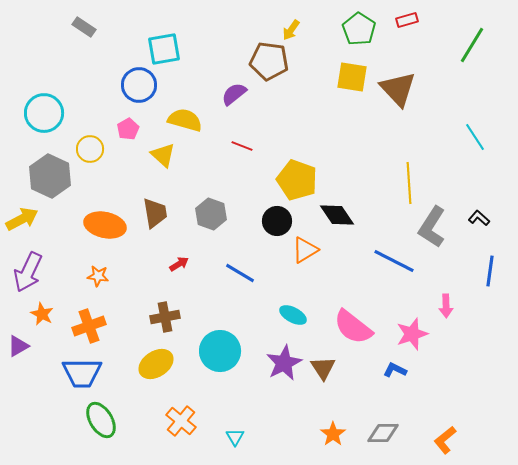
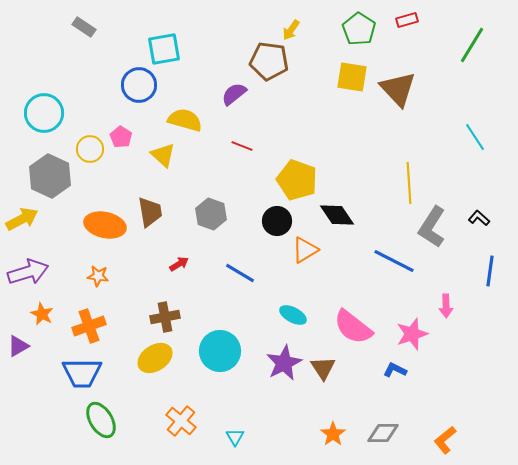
pink pentagon at (128, 129): moved 7 px left, 8 px down; rotated 10 degrees counterclockwise
brown trapezoid at (155, 213): moved 5 px left, 1 px up
purple arrow at (28, 272): rotated 132 degrees counterclockwise
yellow ellipse at (156, 364): moved 1 px left, 6 px up
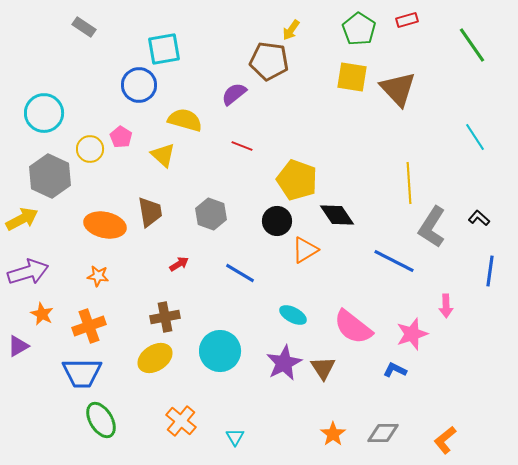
green line at (472, 45): rotated 66 degrees counterclockwise
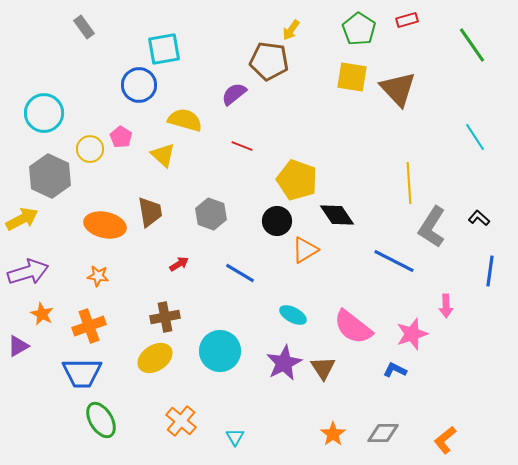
gray rectangle at (84, 27): rotated 20 degrees clockwise
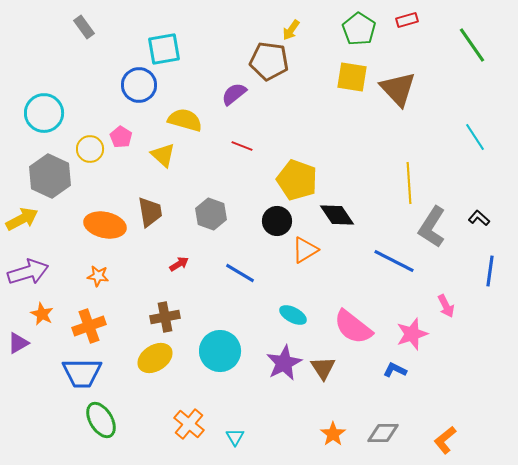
pink arrow at (446, 306): rotated 25 degrees counterclockwise
purple triangle at (18, 346): moved 3 px up
orange cross at (181, 421): moved 8 px right, 3 px down
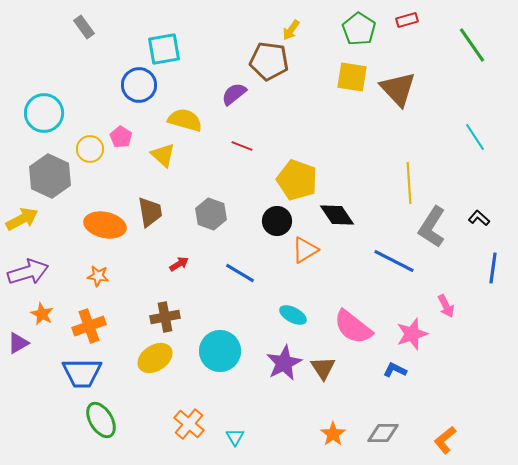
blue line at (490, 271): moved 3 px right, 3 px up
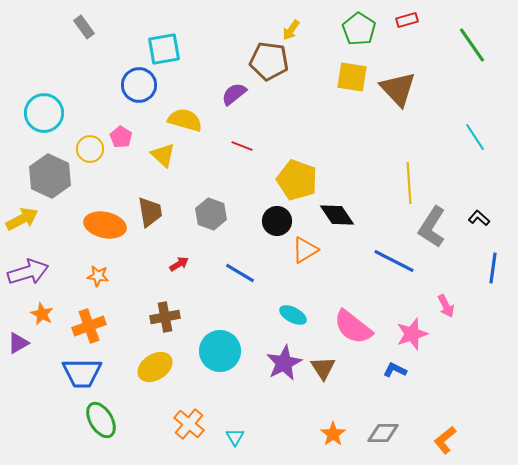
yellow ellipse at (155, 358): moved 9 px down
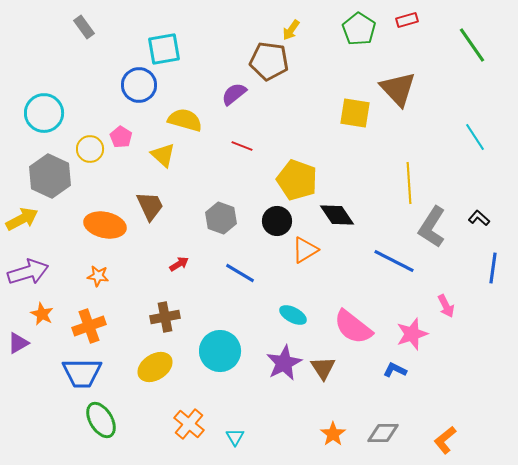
yellow square at (352, 77): moved 3 px right, 36 px down
brown trapezoid at (150, 212): moved 6 px up; rotated 16 degrees counterclockwise
gray hexagon at (211, 214): moved 10 px right, 4 px down
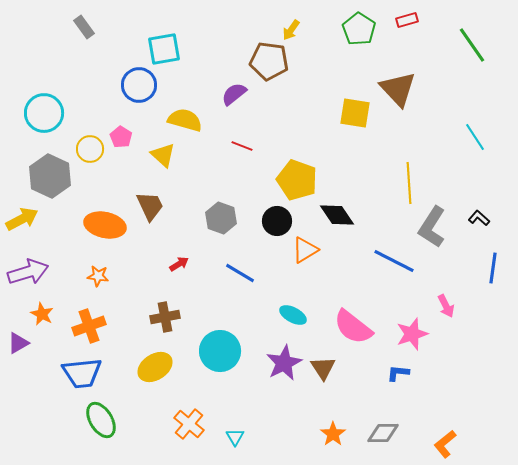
blue L-shape at (395, 370): moved 3 px right, 3 px down; rotated 20 degrees counterclockwise
blue trapezoid at (82, 373): rotated 6 degrees counterclockwise
orange L-shape at (445, 440): moved 4 px down
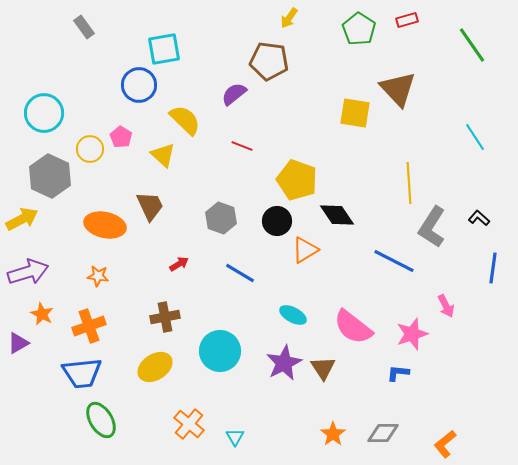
yellow arrow at (291, 30): moved 2 px left, 12 px up
yellow semicircle at (185, 120): rotated 28 degrees clockwise
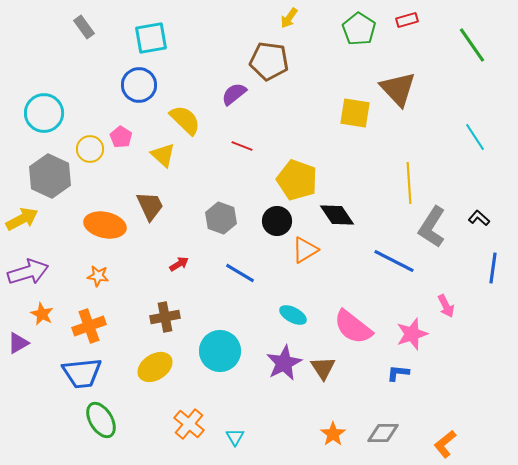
cyan square at (164, 49): moved 13 px left, 11 px up
